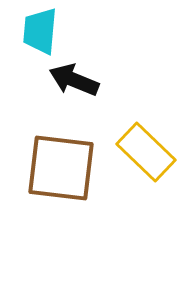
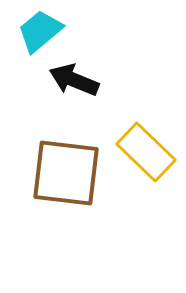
cyan trapezoid: rotated 45 degrees clockwise
brown square: moved 5 px right, 5 px down
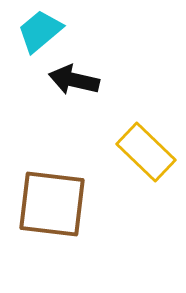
black arrow: rotated 9 degrees counterclockwise
brown square: moved 14 px left, 31 px down
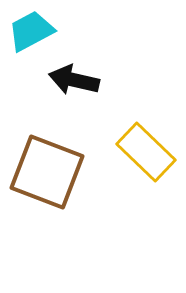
cyan trapezoid: moved 9 px left; rotated 12 degrees clockwise
brown square: moved 5 px left, 32 px up; rotated 14 degrees clockwise
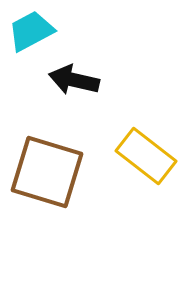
yellow rectangle: moved 4 px down; rotated 6 degrees counterclockwise
brown square: rotated 4 degrees counterclockwise
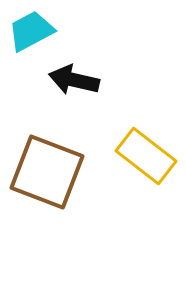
brown square: rotated 4 degrees clockwise
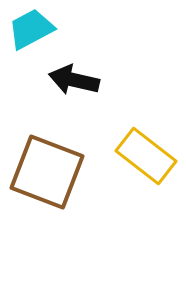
cyan trapezoid: moved 2 px up
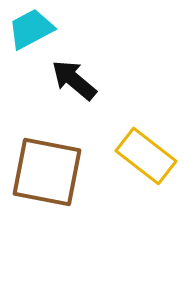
black arrow: rotated 27 degrees clockwise
brown square: rotated 10 degrees counterclockwise
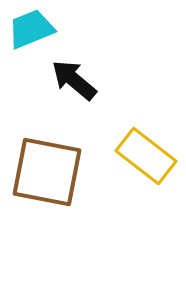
cyan trapezoid: rotated 6 degrees clockwise
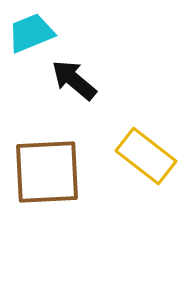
cyan trapezoid: moved 4 px down
brown square: rotated 14 degrees counterclockwise
